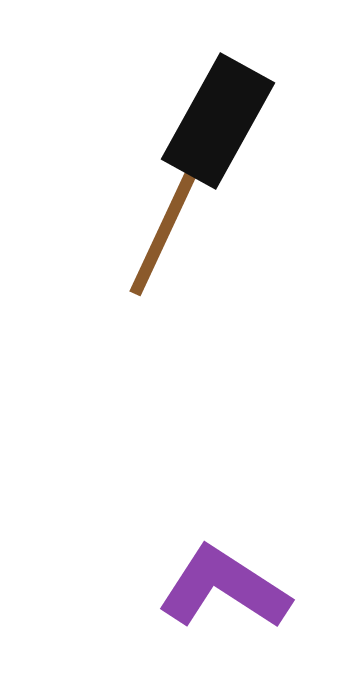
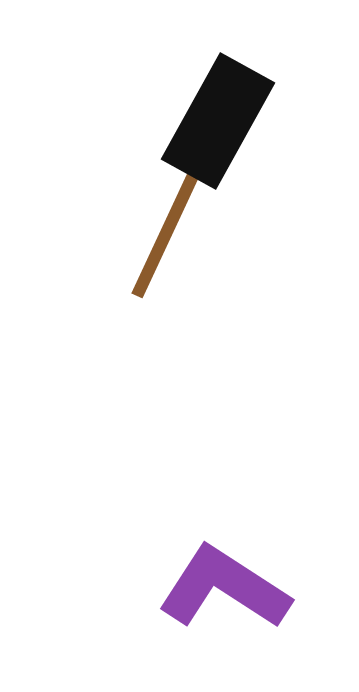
brown line: moved 2 px right, 2 px down
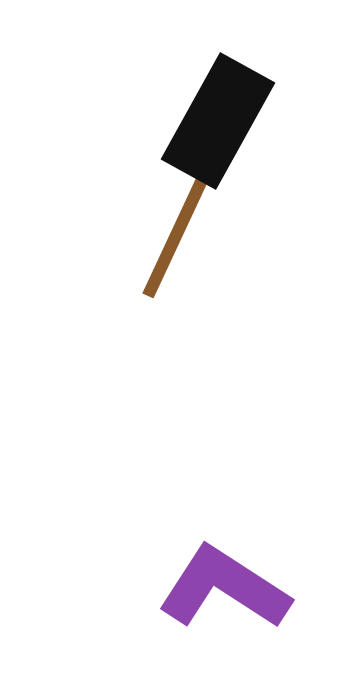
brown line: moved 11 px right
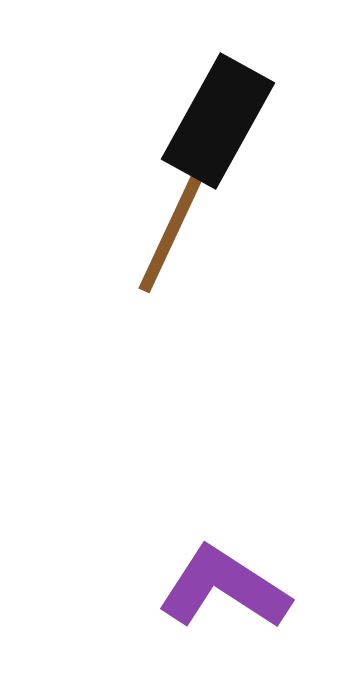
brown line: moved 4 px left, 5 px up
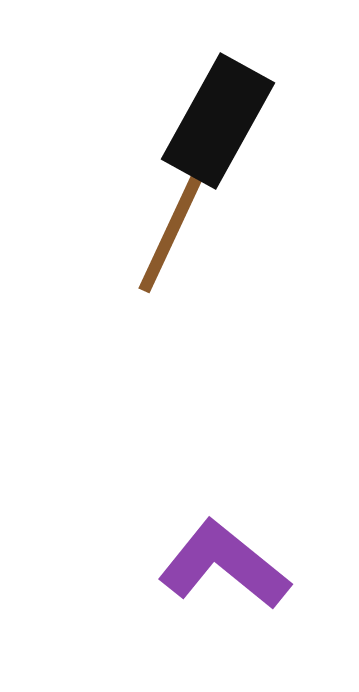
purple L-shape: moved 23 px up; rotated 6 degrees clockwise
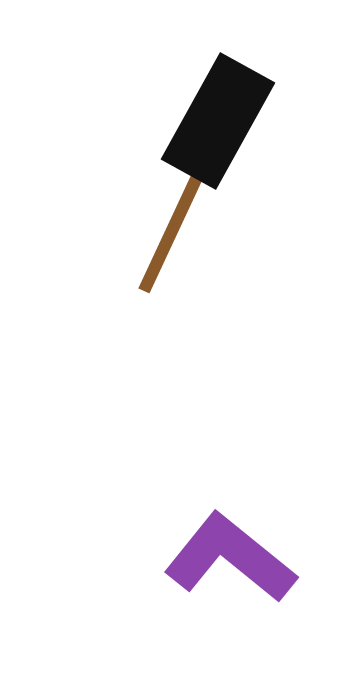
purple L-shape: moved 6 px right, 7 px up
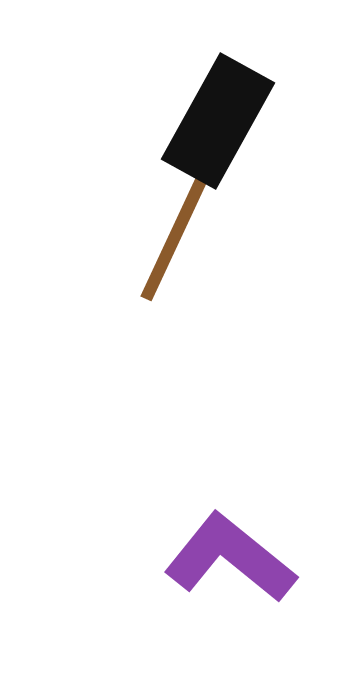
brown line: moved 2 px right, 8 px down
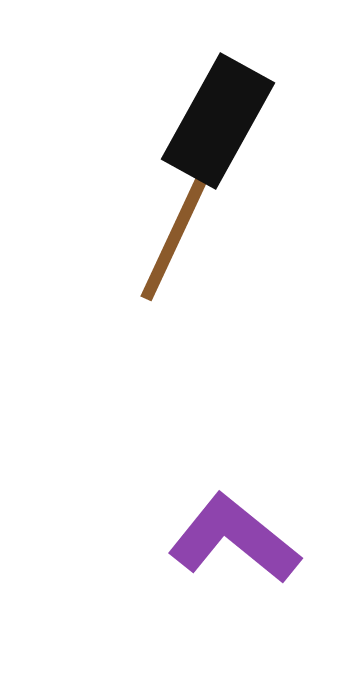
purple L-shape: moved 4 px right, 19 px up
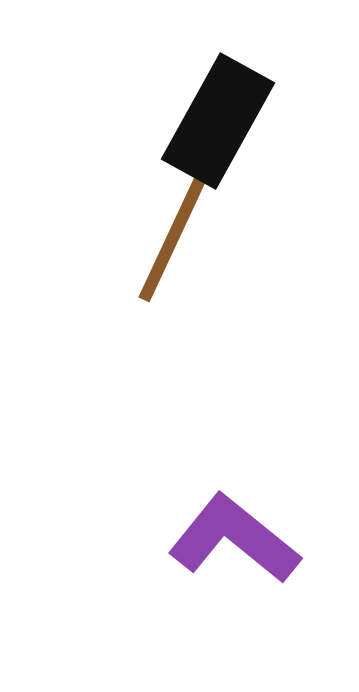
brown line: moved 2 px left, 1 px down
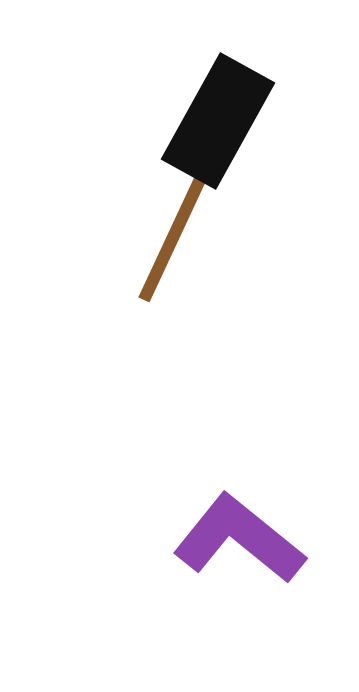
purple L-shape: moved 5 px right
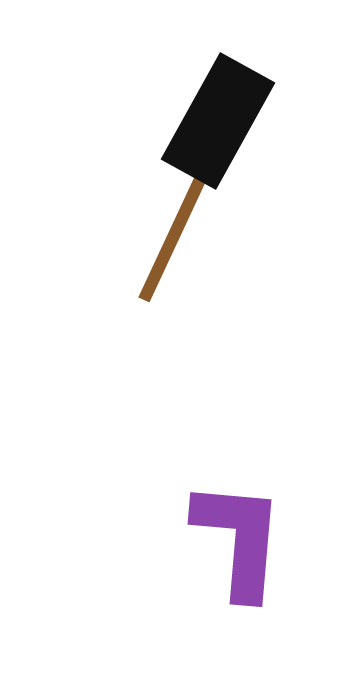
purple L-shape: rotated 56 degrees clockwise
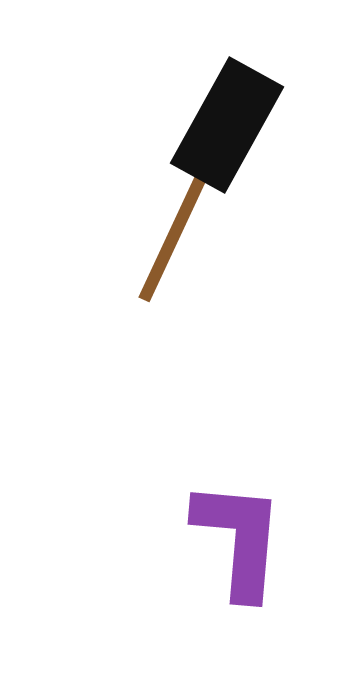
black rectangle: moved 9 px right, 4 px down
